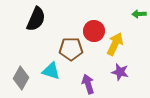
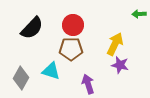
black semicircle: moved 4 px left, 9 px down; rotated 20 degrees clockwise
red circle: moved 21 px left, 6 px up
purple star: moved 7 px up
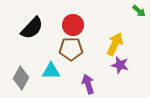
green arrow: moved 3 px up; rotated 136 degrees counterclockwise
cyan triangle: rotated 18 degrees counterclockwise
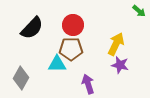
yellow arrow: moved 1 px right
cyan triangle: moved 6 px right, 7 px up
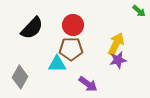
purple star: moved 2 px left, 5 px up; rotated 24 degrees counterclockwise
gray diamond: moved 1 px left, 1 px up
purple arrow: rotated 144 degrees clockwise
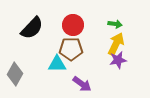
green arrow: moved 24 px left, 13 px down; rotated 32 degrees counterclockwise
gray diamond: moved 5 px left, 3 px up
purple arrow: moved 6 px left
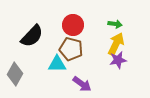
black semicircle: moved 8 px down
brown pentagon: rotated 15 degrees clockwise
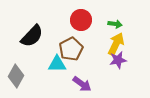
red circle: moved 8 px right, 5 px up
brown pentagon: rotated 30 degrees clockwise
gray diamond: moved 1 px right, 2 px down
